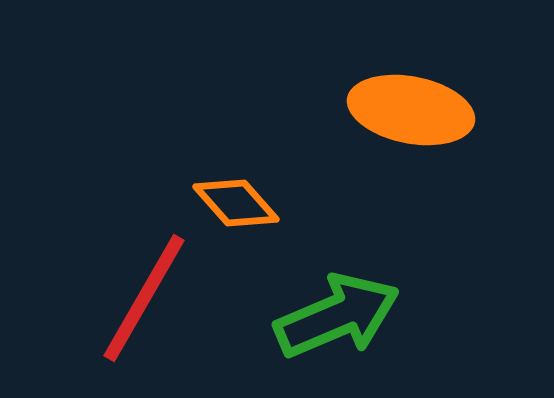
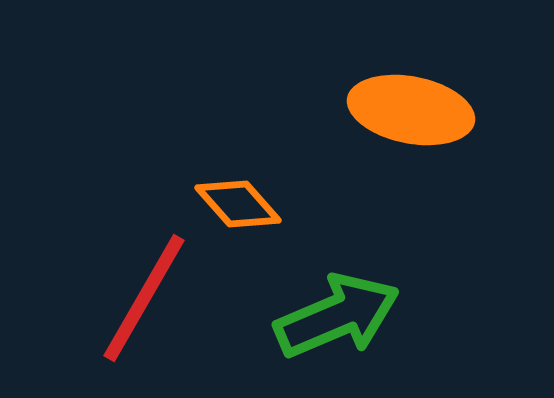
orange diamond: moved 2 px right, 1 px down
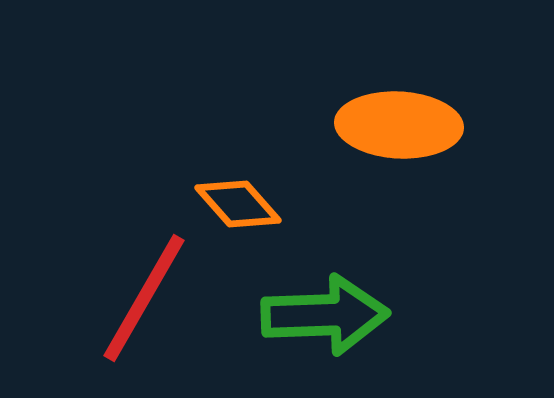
orange ellipse: moved 12 px left, 15 px down; rotated 8 degrees counterclockwise
green arrow: moved 12 px left, 1 px up; rotated 21 degrees clockwise
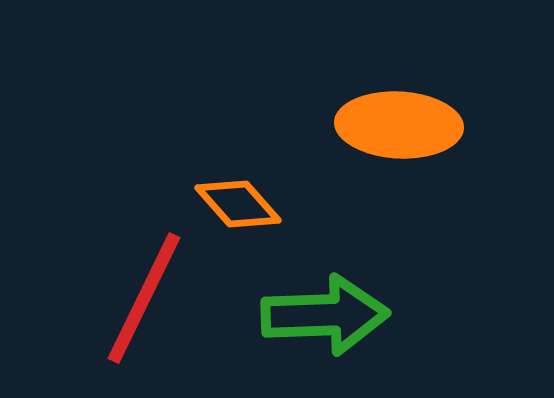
red line: rotated 4 degrees counterclockwise
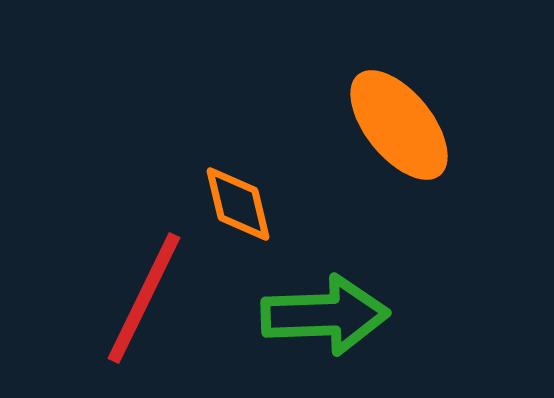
orange ellipse: rotated 48 degrees clockwise
orange diamond: rotated 28 degrees clockwise
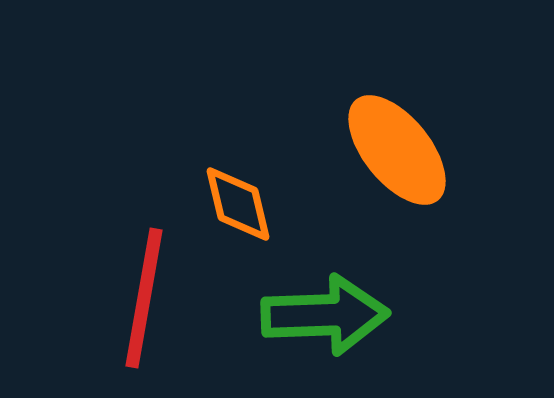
orange ellipse: moved 2 px left, 25 px down
red line: rotated 16 degrees counterclockwise
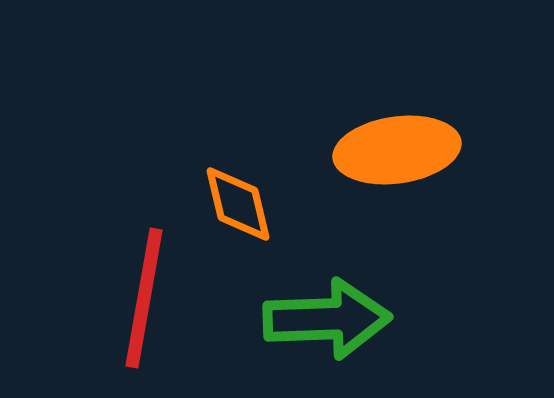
orange ellipse: rotated 59 degrees counterclockwise
green arrow: moved 2 px right, 4 px down
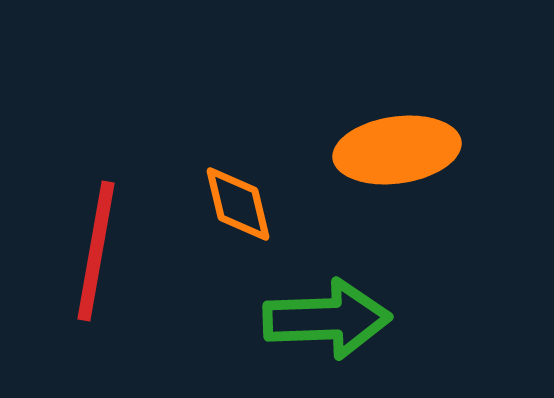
red line: moved 48 px left, 47 px up
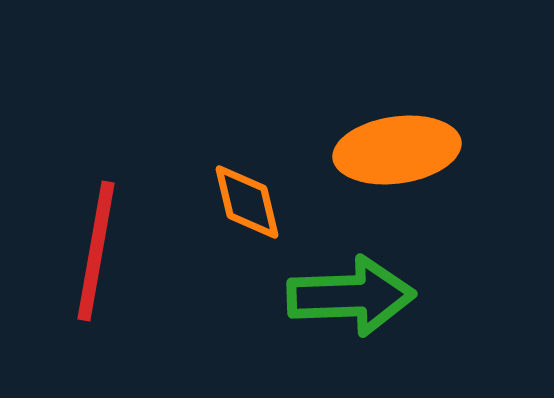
orange diamond: moved 9 px right, 2 px up
green arrow: moved 24 px right, 23 px up
